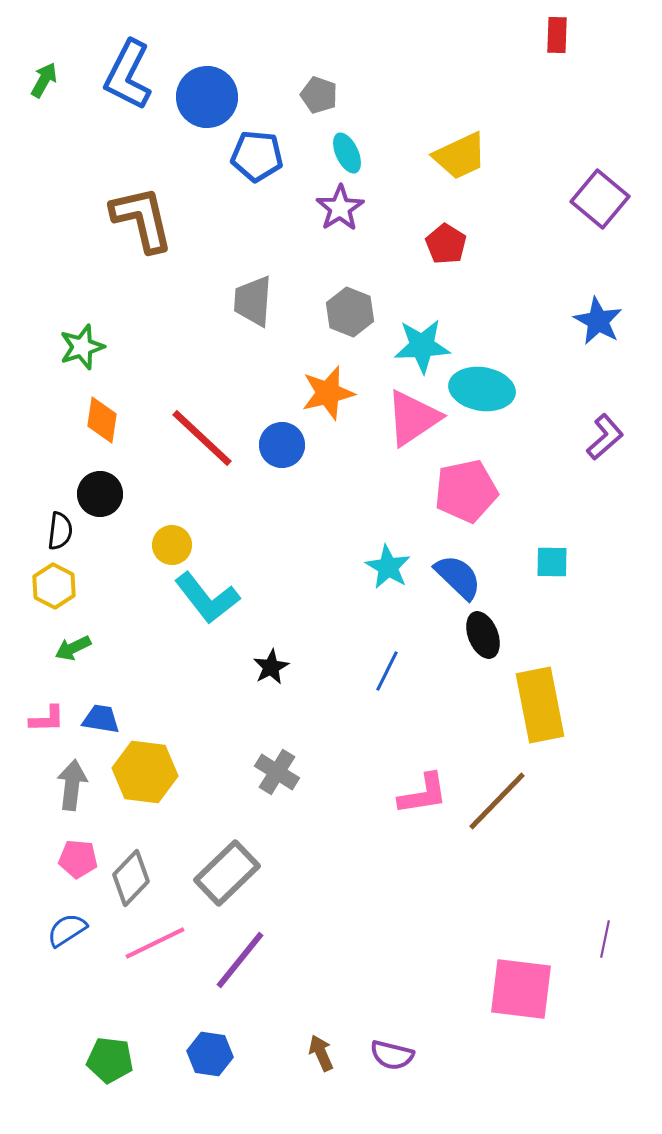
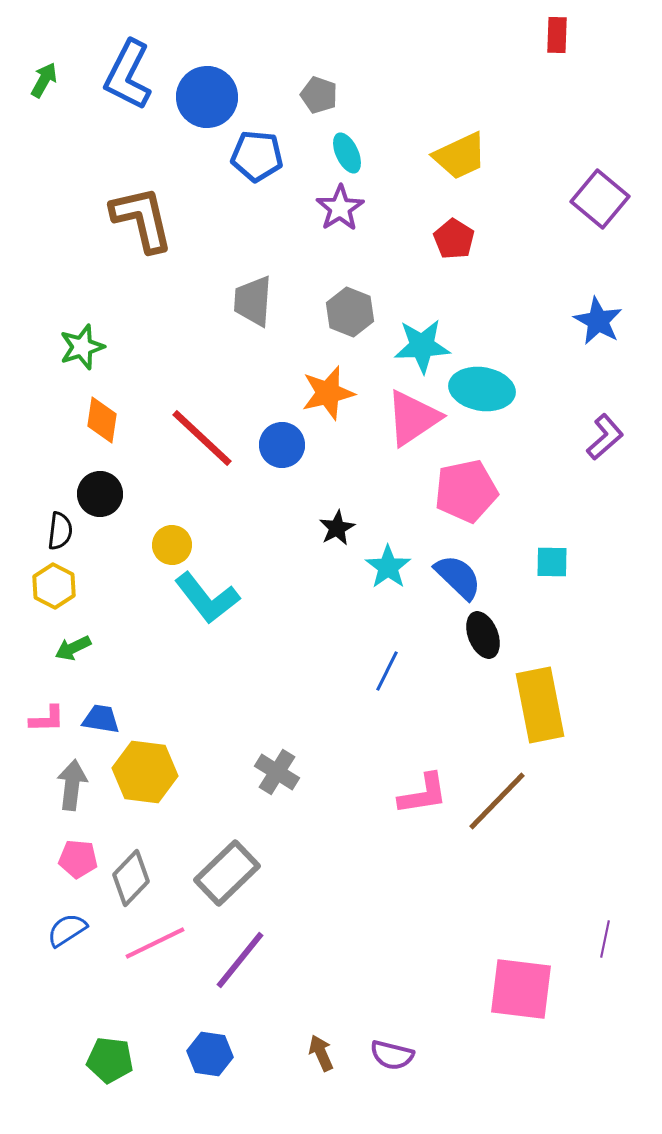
red pentagon at (446, 244): moved 8 px right, 5 px up
cyan star at (388, 567): rotated 6 degrees clockwise
black star at (271, 667): moved 66 px right, 139 px up
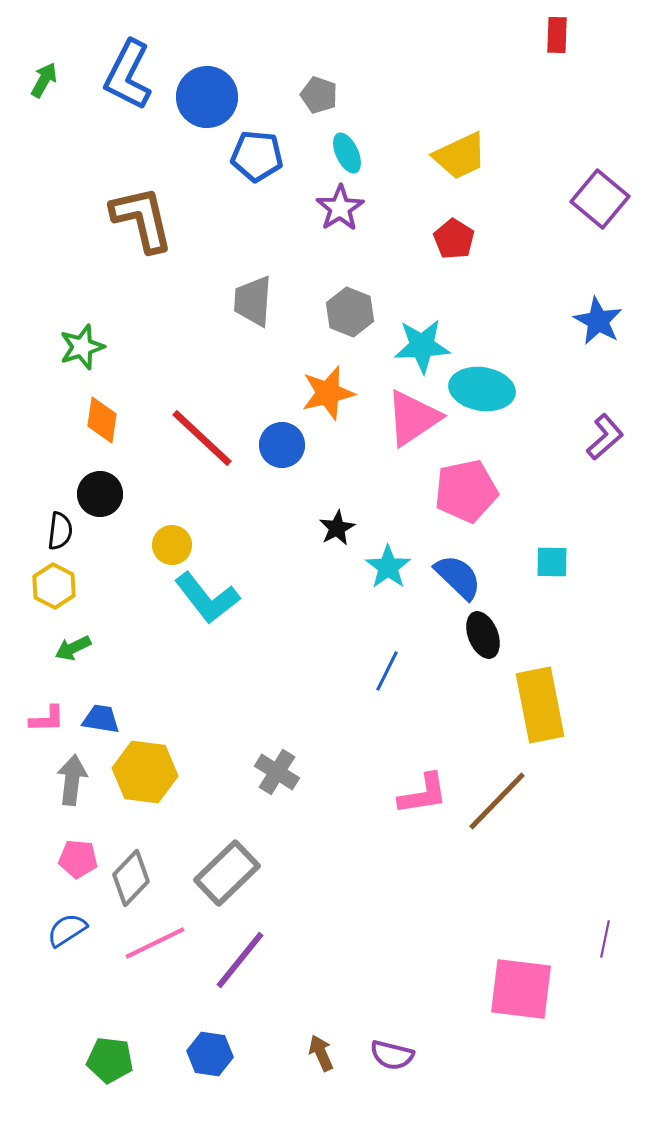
gray arrow at (72, 785): moved 5 px up
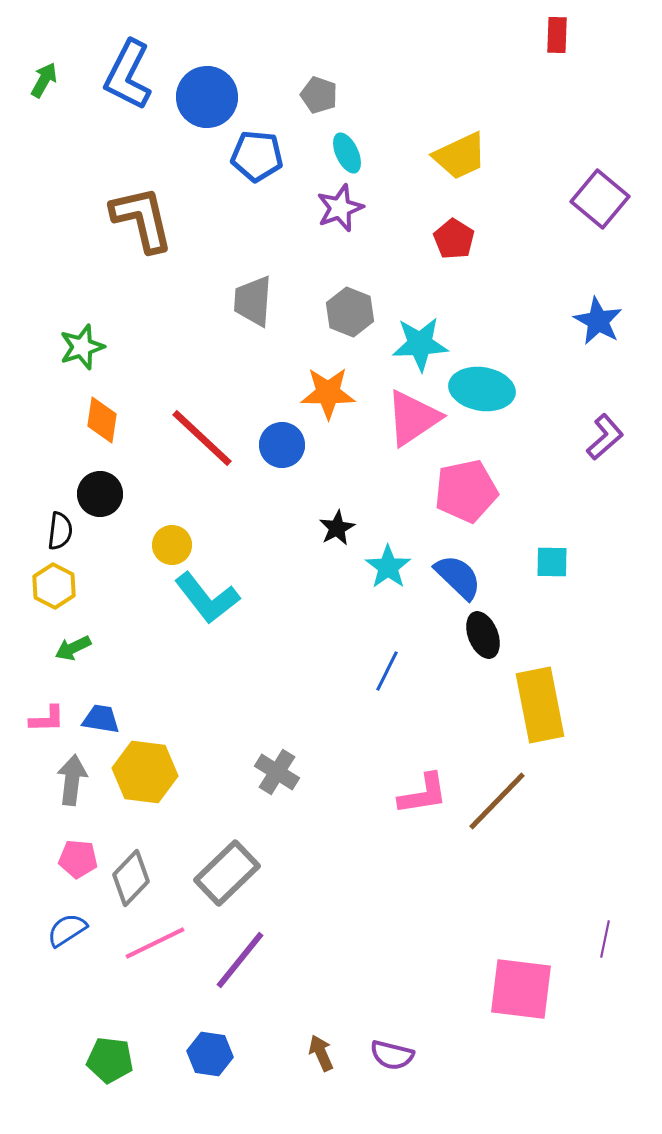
purple star at (340, 208): rotated 12 degrees clockwise
cyan star at (422, 346): moved 2 px left, 2 px up
orange star at (328, 393): rotated 14 degrees clockwise
